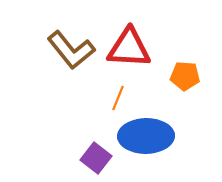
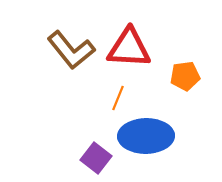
orange pentagon: rotated 12 degrees counterclockwise
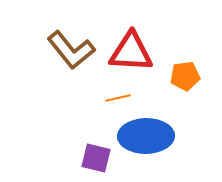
red triangle: moved 2 px right, 4 px down
orange line: rotated 55 degrees clockwise
purple square: rotated 24 degrees counterclockwise
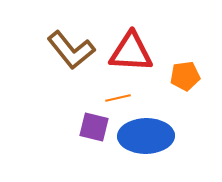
purple square: moved 2 px left, 31 px up
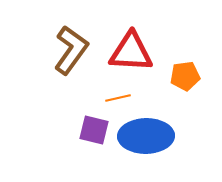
brown L-shape: rotated 105 degrees counterclockwise
purple square: moved 3 px down
